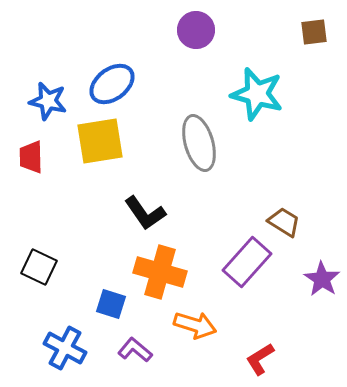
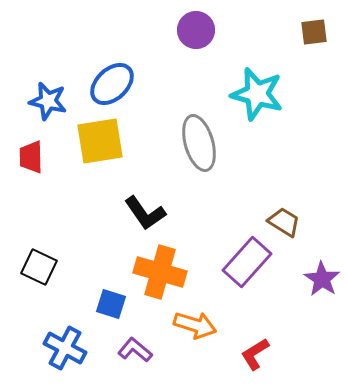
blue ellipse: rotated 6 degrees counterclockwise
red L-shape: moved 5 px left, 5 px up
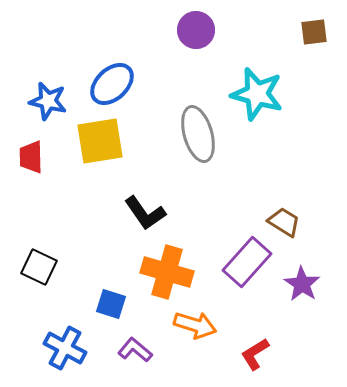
gray ellipse: moved 1 px left, 9 px up
orange cross: moved 7 px right
purple star: moved 20 px left, 5 px down
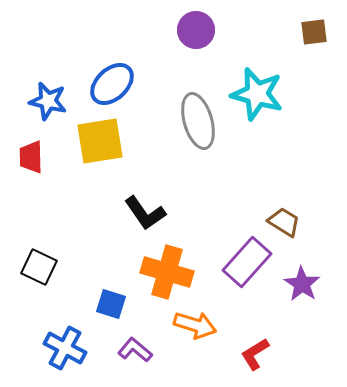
gray ellipse: moved 13 px up
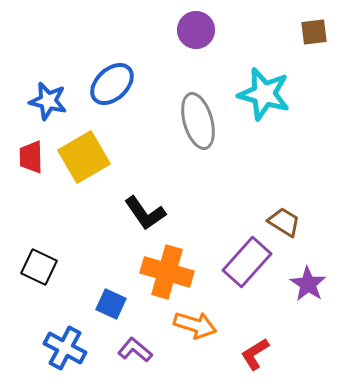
cyan star: moved 7 px right
yellow square: moved 16 px left, 16 px down; rotated 21 degrees counterclockwise
purple star: moved 6 px right
blue square: rotated 8 degrees clockwise
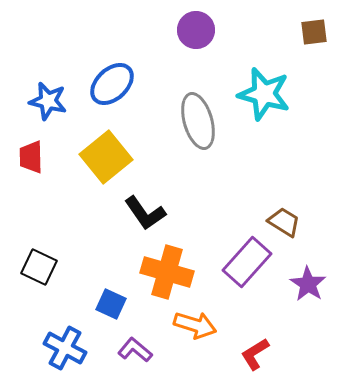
yellow square: moved 22 px right; rotated 9 degrees counterclockwise
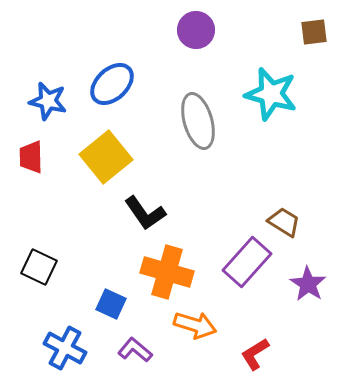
cyan star: moved 7 px right
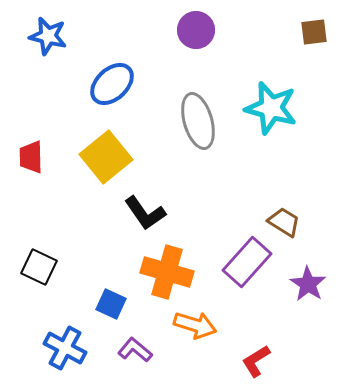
cyan star: moved 14 px down
blue star: moved 65 px up
red L-shape: moved 1 px right, 7 px down
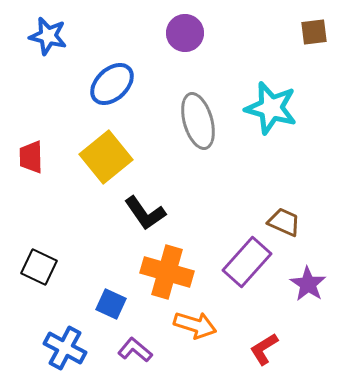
purple circle: moved 11 px left, 3 px down
brown trapezoid: rotated 8 degrees counterclockwise
red L-shape: moved 8 px right, 12 px up
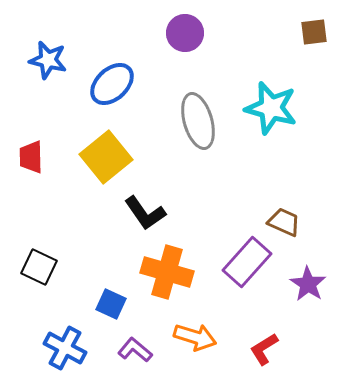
blue star: moved 24 px down
orange arrow: moved 12 px down
